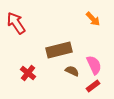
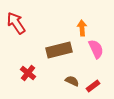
orange arrow: moved 11 px left, 9 px down; rotated 140 degrees counterclockwise
pink semicircle: moved 2 px right, 16 px up
brown semicircle: moved 10 px down
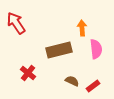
pink semicircle: rotated 18 degrees clockwise
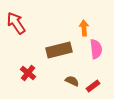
orange arrow: moved 2 px right
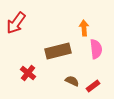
red arrow: rotated 110 degrees counterclockwise
brown rectangle: moved 1 px left, 1 px down
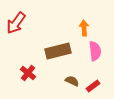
pink semicircle: moved 1 px left, 2 px down
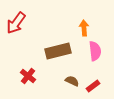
red cross: moved 3 px down
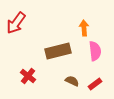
red rectangle: moved 2 px right, 2 px up
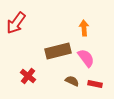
pink semicircle: moved 9 px left, 7 px down; rotated 30 degrees counterclockwise
red rectangle: rotated 48 degrees clockwise
